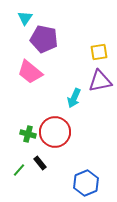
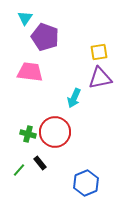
purple pentagon: moved 1 px right, 2 px up; rotated 8 degrees clockwise
pink trapezoid: rotated 148 degrees clockwise
purple triangle: moved 3 px up
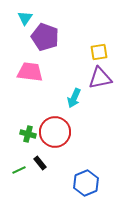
green line: rotated 24 degrees clockwise
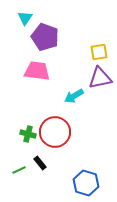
pink trapezoid: moved 7 px right, 1 px up
cyan arrow: moved 2 px up; rotated 36 degrees clockwise
blue hexagon: rotated 20 degrees counterclockwise
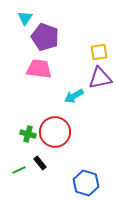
pink trapezoid: moved 2 px right, 2 px up
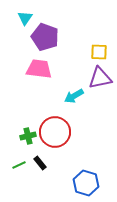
yellow square: rotated 12 degrees clockwise
green cross: moved 2 px down; rotated 28 degrees counterclockwise
green line: moved 5 px up
